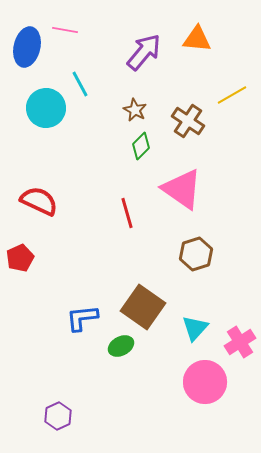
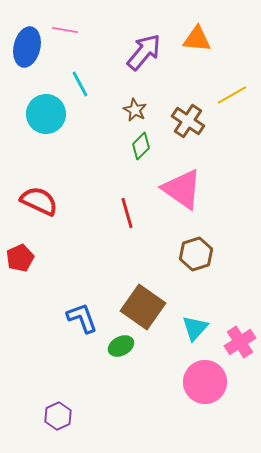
cyan circle: moved 6 px down
blue L-shape: rotated 76 degrees clockwise
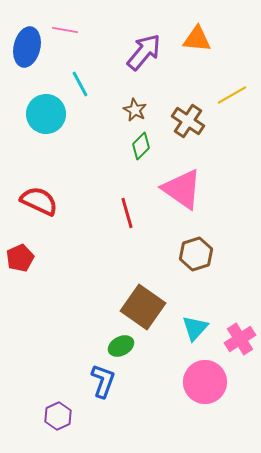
blue L-shape: moved 21 px right, 63 px down; rotated 40 degrees clockwise
pink cross: moved 3 px up
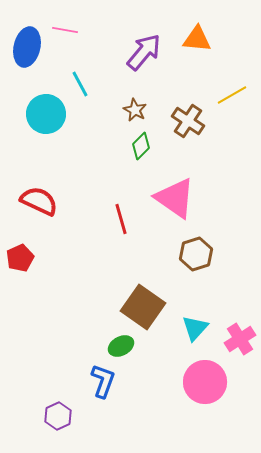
pink triangle: moved 7 px left, 9 px down
red line: moved 6 px left, 6 px down
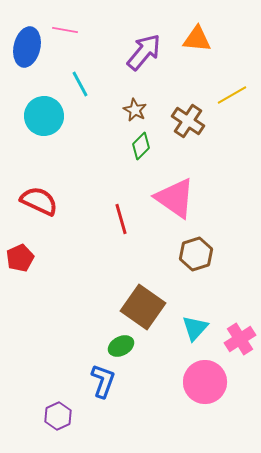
cyan circle: moved 2 px left, 2 px down
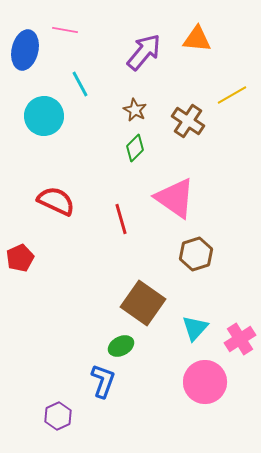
blue ellipse: moved 2 px left, 3 px down
green diamond: moved 6 px left, 2 px down
red semicircle: moved 17 px right
brown square: moved 4 px up
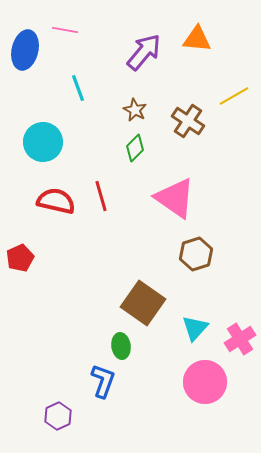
cyan line: moved 2 px left, 4 px down; rotated 8 degrees clockwise
yellow line: moved 2 px right, 1 px down
cyan circle: moved 1 px left, 26 px down
red semicircle: rotated 12 degrees counterclockwise
red line: moved 20 px left, 23 px up
green ellipse: rotated 70 degrees counterclockwise
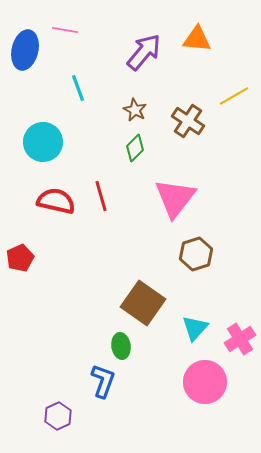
pink triangle: rotated 33 degrees clockwise
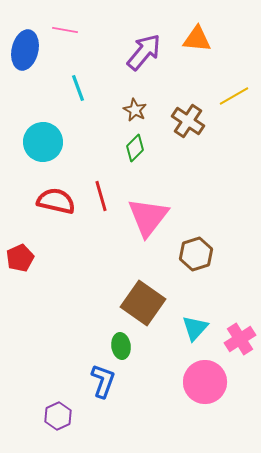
pink triangle: moved 27 px left, 19 px down
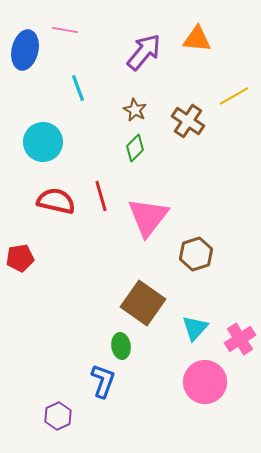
red pentagon: rotated 16 degrees clockwise
